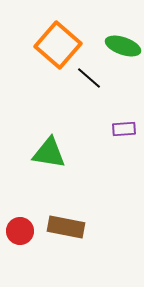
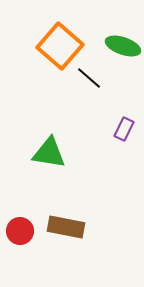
orange square: moved 2 px right, 1 px down
purple rectangle: rotated 60 degrees counterclockwise
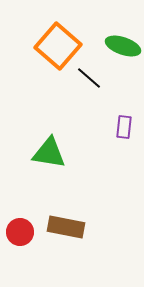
orange square: moved 2 px left
purple rectangle: moved 2 px up; rotated 20 degrees counterclockwise
red circle: moved 1 px down
